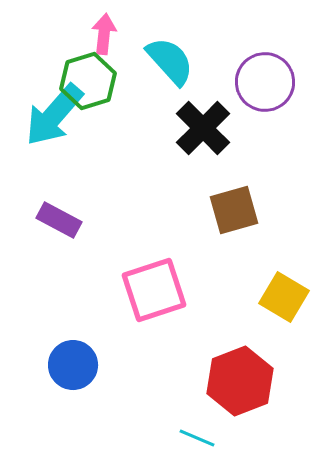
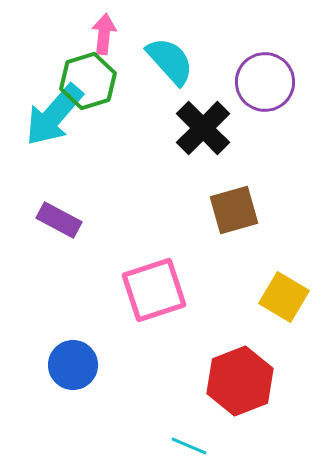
cyan line: moved 8 px left, 8 px down
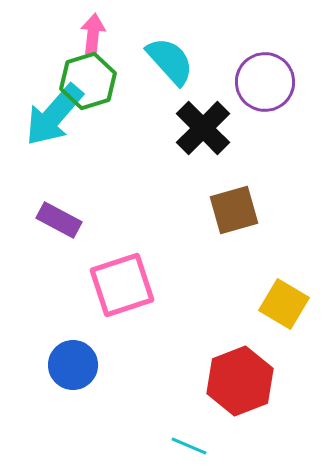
pink arrow: moved 11 px left
pink square: moved 32 px left, 5 px up
yellow square: moved 7 px down
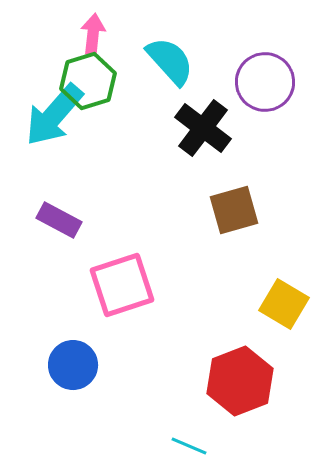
black cross: rotated 8 degrees counterclockwise
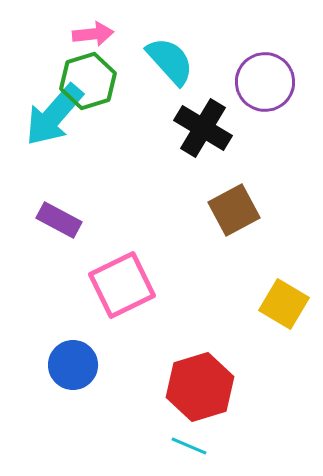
pink arrow: rotated 78 degrees clockwise
black cross: rotated 6 degrees counterclockwise
brown square: rotated 12 degrees counterclockwise
pink square: rotated 8 degrees counterclockwise
red hexagon: moved 40 px left, 6 px down; rotated 4 degrees clockwise
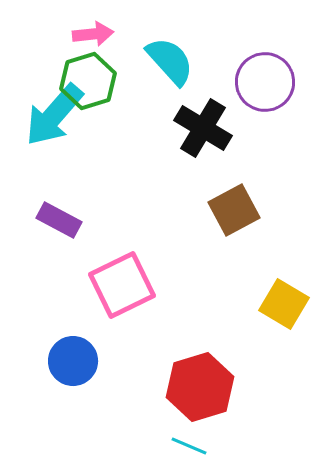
blue circle: moved 4 px up
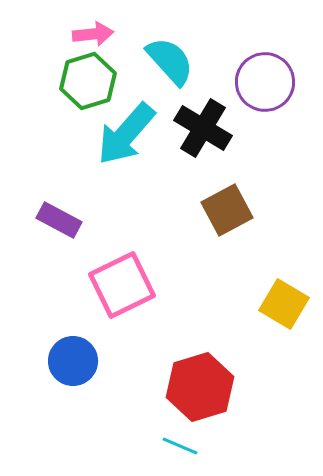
cyan arrow: moved 72 px right, 19 px down
brown square: moved 7 px left
cyan line: moved 9 px left
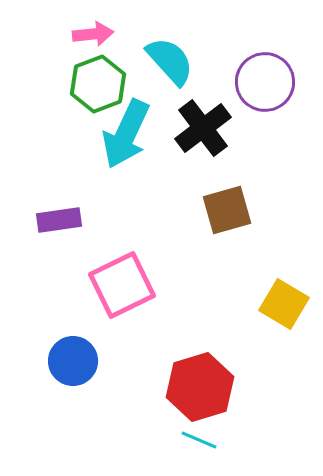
green hexagon: moved 10 px right, 3 px down; rotated 4 degrees counterclockwise
black cross: rotated 22 degrees clockwise
cyan arrow: rotated 16 degrees counterclockwise
brown square: rotated 12 degrees clockwise
purple rectangle: rotated 36 degrees counterclockwise
cyan line: moved 19 px right, 6 px up
